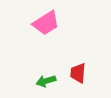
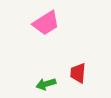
green arrow: moved 3 px down
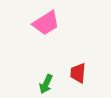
green arrow: rotated 48 degrees counterclockwise
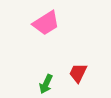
red trapezoid: rotated 20 degrees clockwise
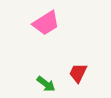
green arrow: rotated 78 degrees counterclockwise
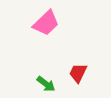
pink trapezoid: rotated 12 degrees counterclockwise
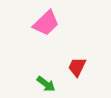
red trapezoid: moved 1 px left, 6 px up
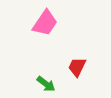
pink trapezoid: moved 1 px left; rotated 12 degrees counterclockwise
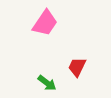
green arrow: moved 1 px right, 1 px up
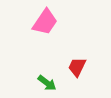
pink trapezoid: moved 1 px up
